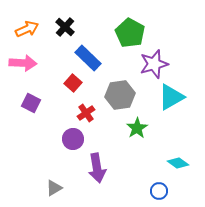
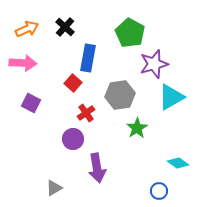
blue rectangle: rotated 56 degrees clockwise
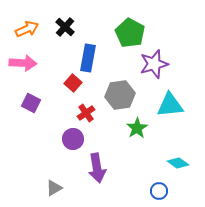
cyan triangle: moved 1 px left, 8 px down; rotated 24 degrees clockwise
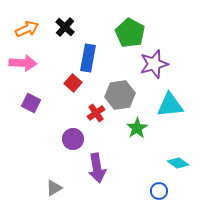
red cross: moved 10 px right
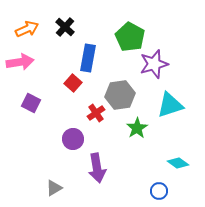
green pentagon: moved 4 px down
pink arrow: moved 3 px left, 1 px up; rotated 12 degrees counterclockwise
cyan triangle: rotated 12 degrees counterclockwise
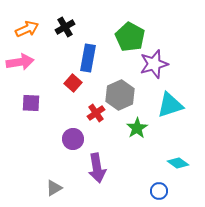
black cross: rotated 18 degrees clockwise
gray hexagon: rotated 16 degrees counterclockwise
purple square: rotated 24 degrees counterclockwise
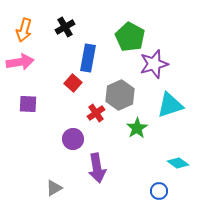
orange arrow: moved 3 px left, 1 px down; rotated 130 degrees clockwise
purple square: moved 3 px left, 1 px down
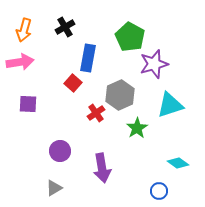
purple circle: moved 13 px left, 12 px down
purple arrow: moved 5 px right
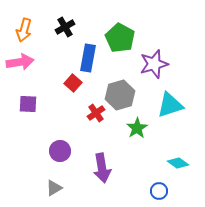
green pentagon: moved 10 px left, 1 px down
gray hexagon: rotated 8 degrees clockwise
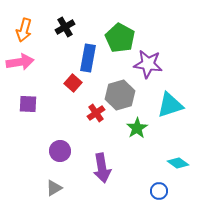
purple star: moved 6 px left; rotated 24 degrees clockwise
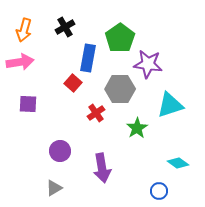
green pentagon: rotated 8 degrees clockwise
gray hexagon: moved 6 px up; rotated 16 degrees clockwise
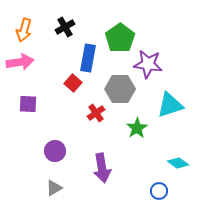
purple circle: moved 5 px left
